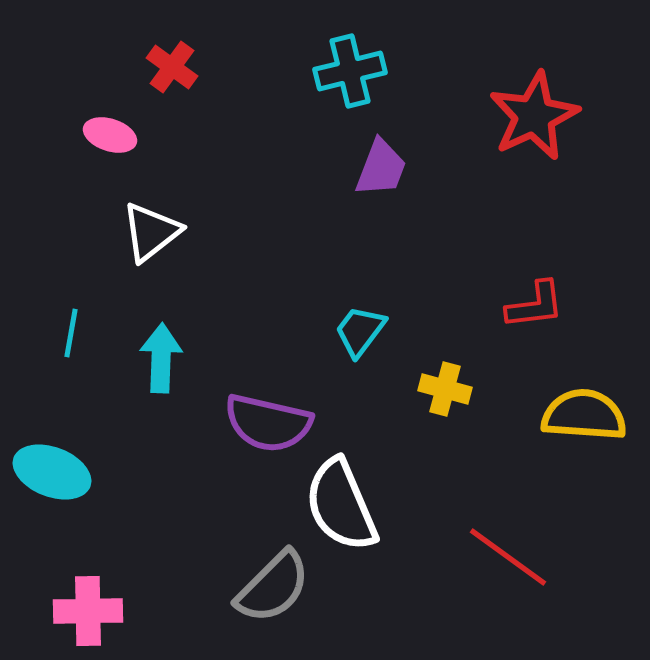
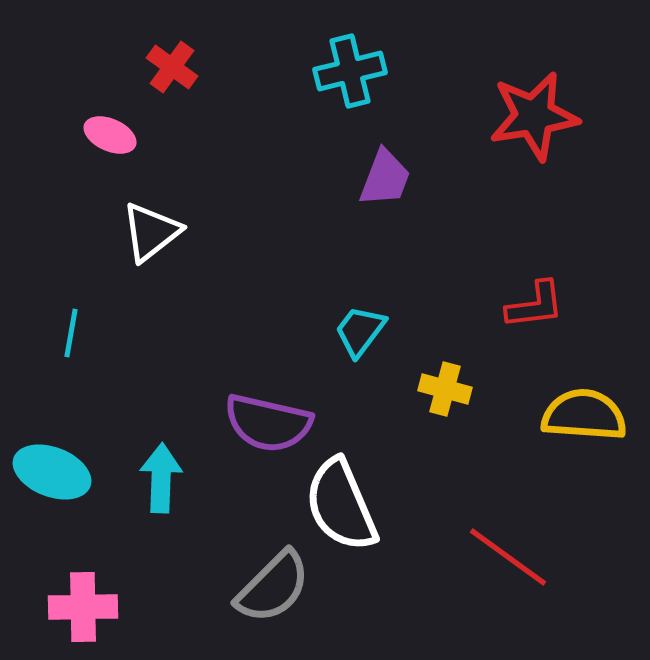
red star: rotated 16 degrees clockwise
pink ellipse: rotated 6 degrees clockwise
purple trapezoid: moved 4 px right, 10 px down
cyan arrow: moved 120 px down
pink cross: moved 5 px left, 4 px up
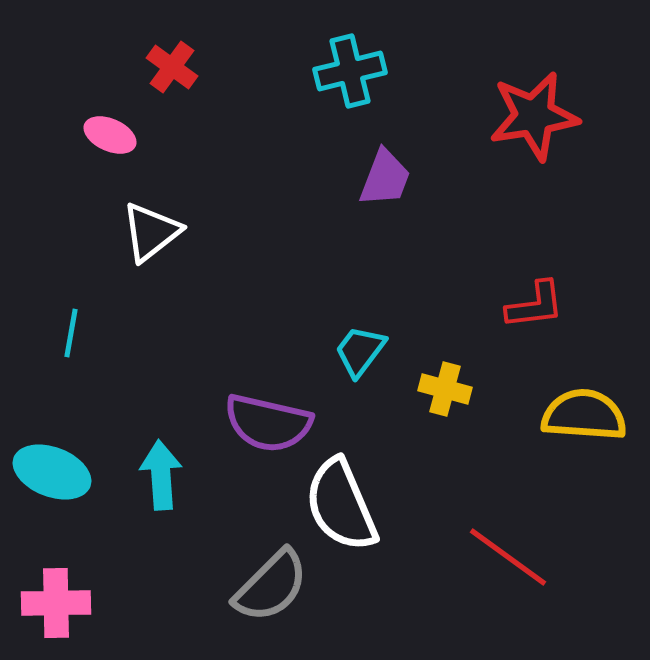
cyan trapezoid: moved 20 px down
cyan arrow: moved 3 px up; rotated 6 degrees counterclockwise
gray semicircle: moved 2 px left, 1 px up
pink cross: moved 27 px left, 4 px up
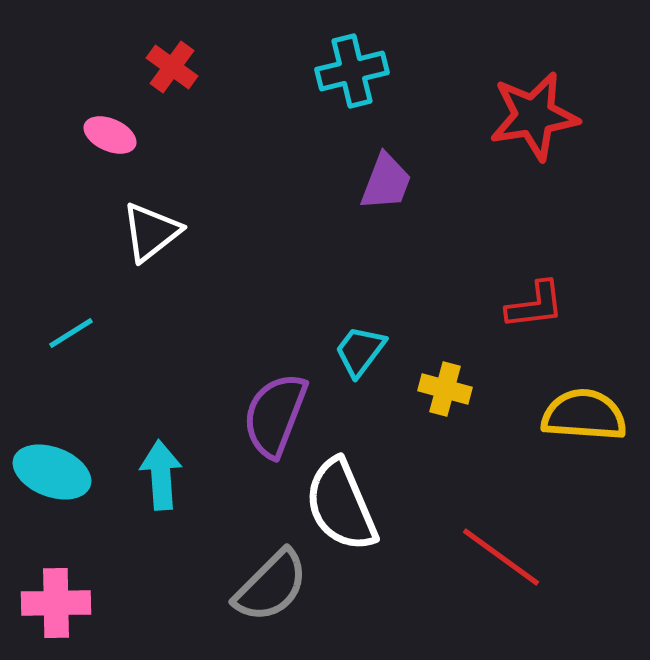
cyan cross: moved 2 px right
purple trapezoid: moved 1 px right, 4 px down
cyan line: rotated 48 degrees clockwise
purple semicircle: moved 7 px right, 8 px up; rotated 98 degrees clockwise
red line: moved 7 px left
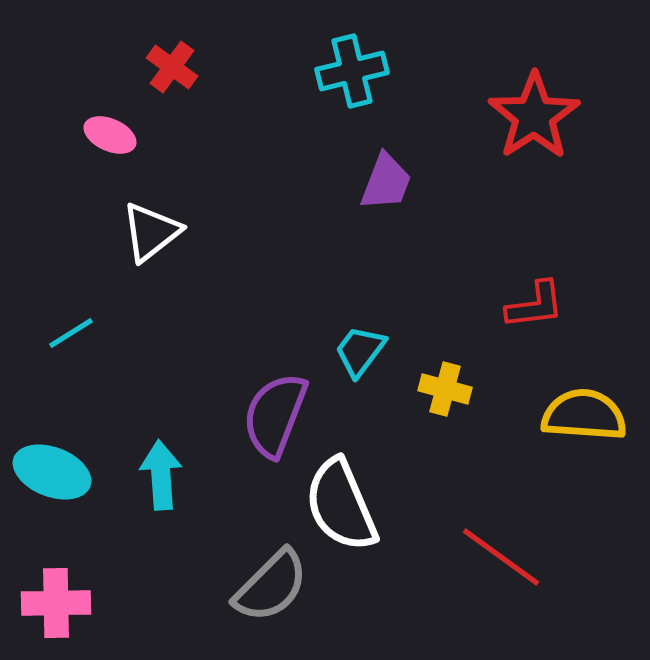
red star: rotated 24 degrees counterclockwise
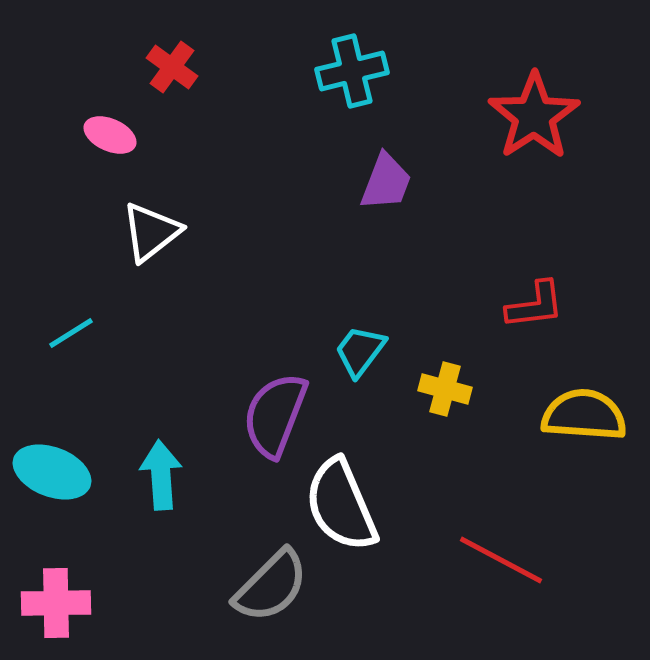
red line: moved 3 px down; rotated 8 degrees counterclockwise
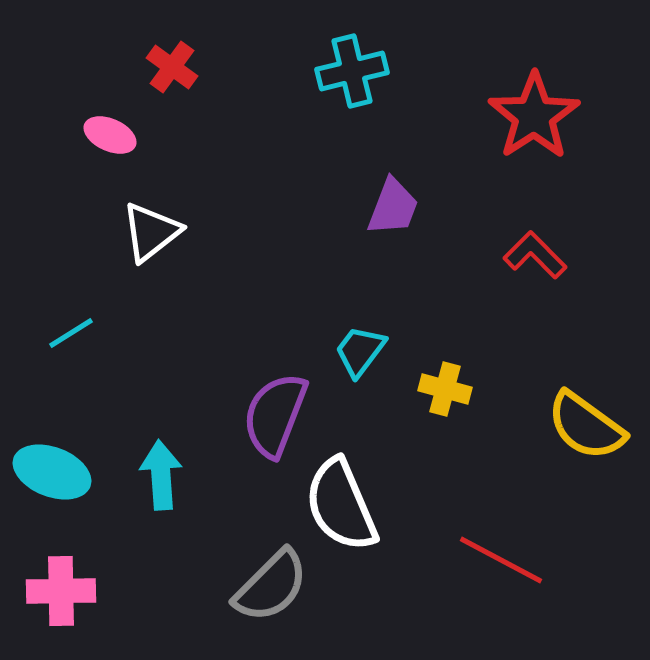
purple trapezoid: moved 7 px right, 25 px down
red L-shape: moved 50 px up; rotated 128 degrees counterclockwise
yellow semicircle: moved 2 px right, 11 px down; rotated 148 degrees counterclockwise
pink cross: moved 5 px right, 12 px up
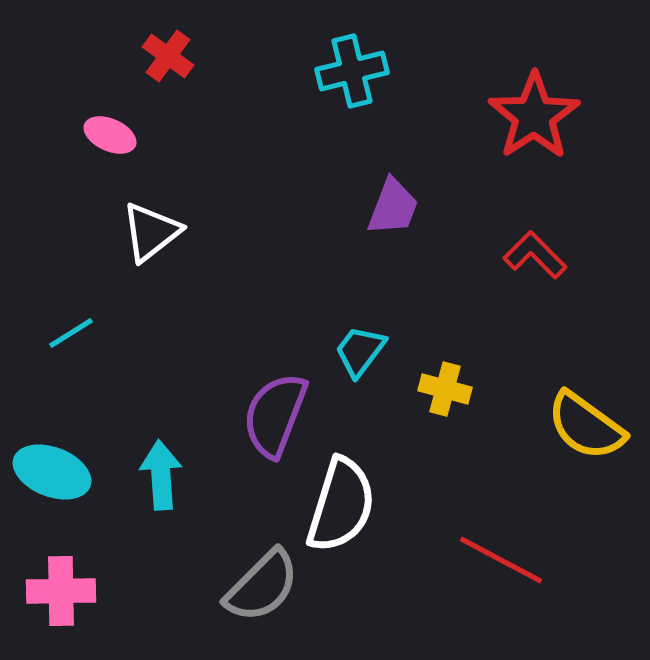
red cross: moved 4 px left, 11 px up
white semicircle: rotated 140 degrees counterclockwise
gray semicircle: moved 9 px left
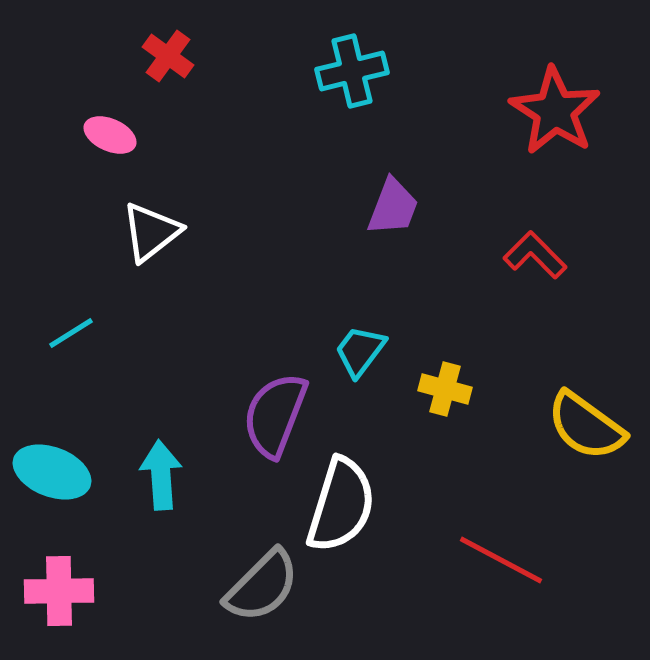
red star: moved 21 px right, 5 px up; rotated 6 degrees counterclockwise
pink cross: moved 2 px left
